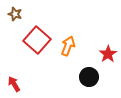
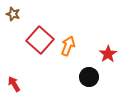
brown star: moved 2 px left
red square: moved 3 px right
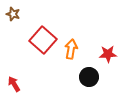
red square: moved 3 px right
orange arrow: moved 3 px right, 3 px down; rotated 12 degrees counterclockwise
red star: rotated 30 degrees clockwise
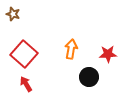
red square: moved 19 px left, 14 px down
red arrow: moved 12 px right
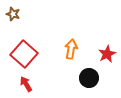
red star: moved 1 px left; rotated 24 degrees counterclockwise
black circle: moved 1 px down
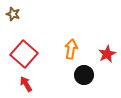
black circle: moved 5 px left, 3 px up
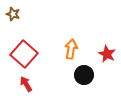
red star: rotated 18 degrees counterclockwise
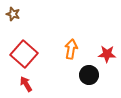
red star: rotated 24 degrees counterclockwise
black circle: moved 5 px right
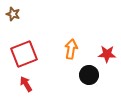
red square: rotated 28 degrees clockwise
